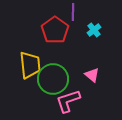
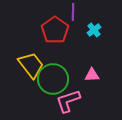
yellow trapezoid: moved 1 px right; rotated 32 degrees counterclockwise
pink triangle: rotated 42 degrees counterclockwise
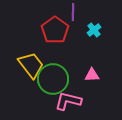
pink L-shape: rotated 32 degrees clockwise
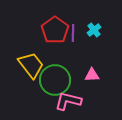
purple line: moved 21 px down
green circle: moved 2 px right, 1 px down
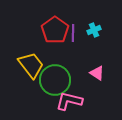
cyan cross: rotated 16 degrees clockwise
pink triangle: moved 5 px right, 2 px up; rotated 35 degrees clockwise
pink L-shape: moved 1 px right
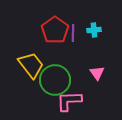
cyan cross: rotated 16 degrees clockwise
pink triangle: rotated 21 degrees clockwise
pink L-shape: rotated 16 degrees counterclockwise
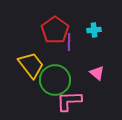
purple line: moved 4 px left, 9 px down
pink triangle: rotated 14 degrees counterclockwise
